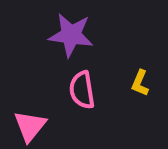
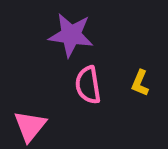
pink semicircle: moved 6 px right, 5 px up
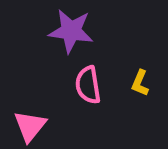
purple star: moved 4 px up
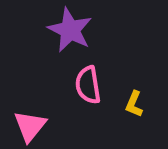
purple star: moved 1 px left, 1 px up; rotated 18 degrees clockwise
yellow L-shape: moved 6 px left, 21 px down
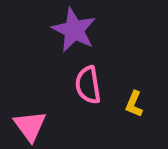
purple star: moved 4 px right
pink triangle: rotated 15 degrees counterclockwise
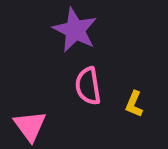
purple star: moved 1 px right
pink semicircle: moved 1 px down
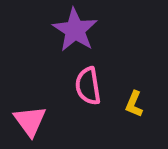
purple star: rotated 6 degrees clockwise
pink triangle: moved 5 px up
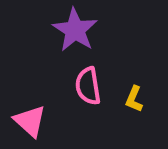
yellow L-shape: moved 5 px up
pink triangle: rotated 12 degrees counterclockwise
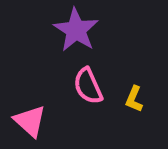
purple star: moved 1 px right
pink semicircle: rotated 15 degrees counterclockwise
